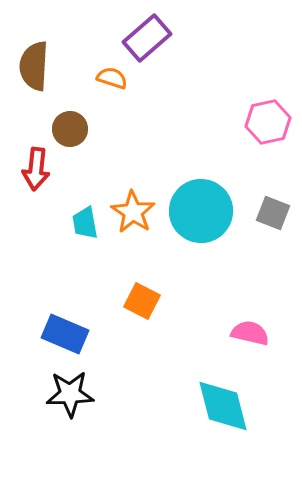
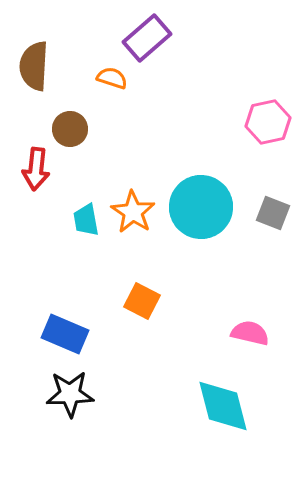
cyan circle: moved 4 px up
cyan trapezoid: moved 1 px right, 3 px up
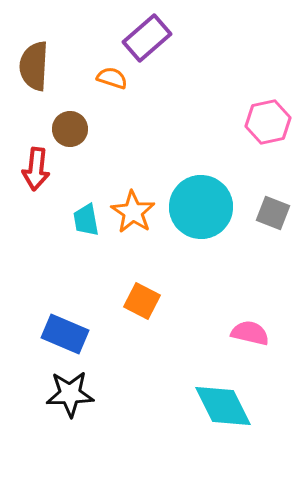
cyan diamond: rotated 12 degrees counterclockwise
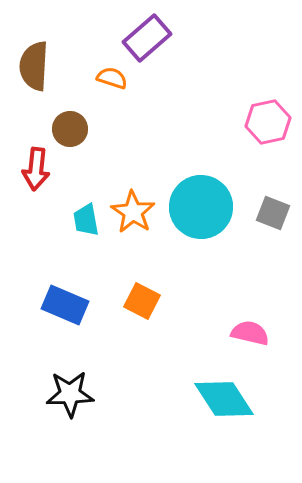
blue rectangle: moved 29 px up
cyan diamond: moved 1 px right, 7 px up; rotated 6 degrees counterclockwise
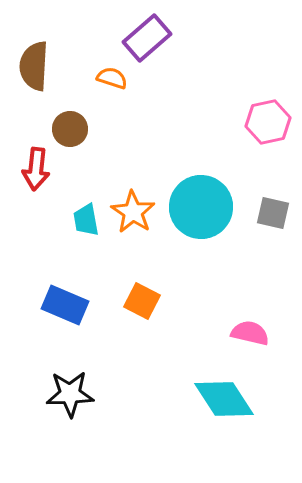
gray square: rotated 8 degrees counterclockwise
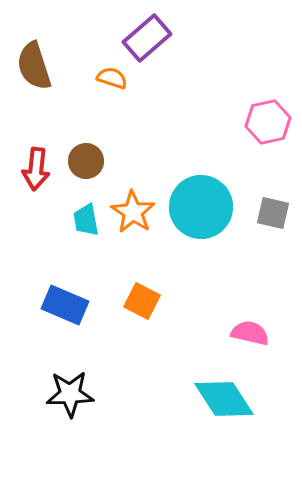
brown semicircle: rotated 21 degrees counterclockwise
brown circle: moved 16 px right, 32 px down
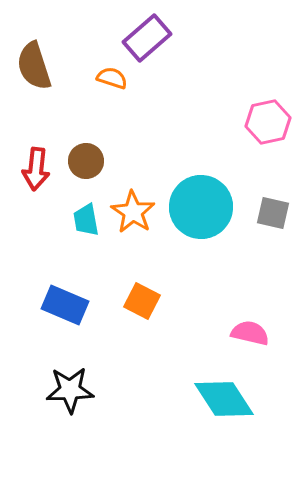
black star: moved 4 px up
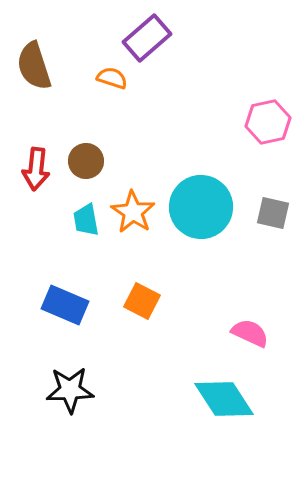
pink semicircle: rotated 12 degrees clockwise
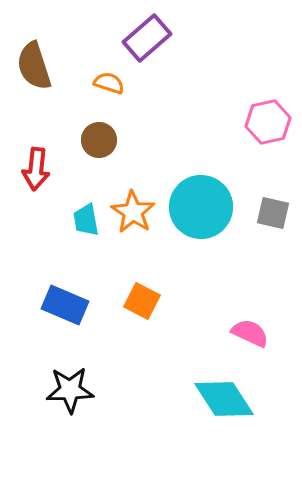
orange semicircle: moved 3 px left, 5 px down
brown circle: moved 13 px right, 21 px up
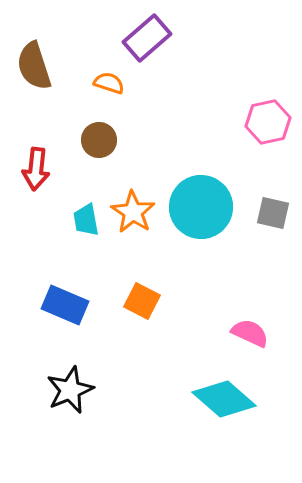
black star: rotated 21 degrees counterclockwise
cyan diamond: rotated 16 degrees counterclockwise
